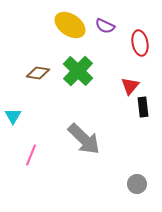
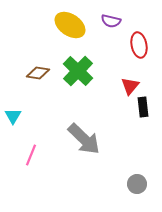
purple semicircle: moved 6 px right, 5 px up; rotated 12 degrees counterclockwise
red ellipse: moved 1 px left, 2 px down
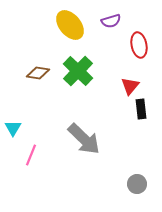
purple semicircle: rotated 30 degrees counterclockwise
yellow ellipse: rotated 16 degrees clockwise
black rectangle: moved 2 px left, 2 px down
cyan triangle: moved 12 px down
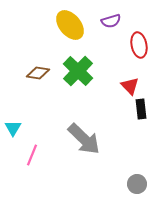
red triangle: rotated 24 degrees counterclockwise
pink line: moved 1 px right
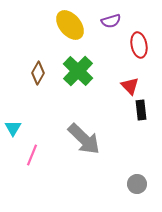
brown diamond: rotated 70 degrees counterclockwise
black rectangle: moved 1 px down
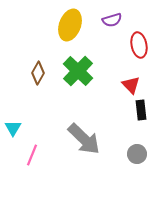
purple semicircle: moved 1 px right, 1 px up
yellow ellipse: rotated 60 degrees clockwise
red triangle: moved 1 px right, 1 px up
gray circle: moved 30 px up
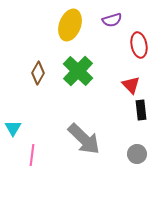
pink line: rotated 15 degrees counterclockwise
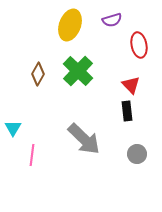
brown diamond: moved 1 px down
black rectangle: moved 14 px left, 1 px down
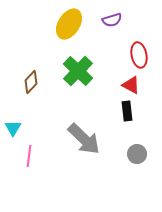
yellow ellipse: moved 1 px left, 1 px up; rotated 12 degrees clockwise
red ellipse: moved 10 px down
brown diamond: moved 7 px left, 8 px down; rotated 15 degrees clockwise
red triangle: rotated 18 degrees counterclockwise
pink line: moved 3 px left, 1 px down
